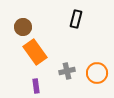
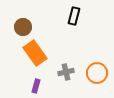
black rectangle: moved 2 px left, 3 px up
orange rectangle: moved 1 px down
gray cross: moved 1 px left, 1 px down
purple rectangle: rotated 24 degrees clockwise
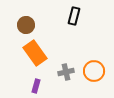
brown circle: moved 3 px right, 2 px up
orange circle: moved 3 px left, 2 px up
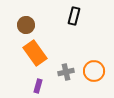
purple rectangle: moved 2 px right
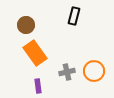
gray cross: moved 1 px right
purple rectangle: rotated 24 degrees counterclockwise
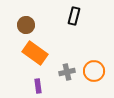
orange rectangle: rotated 20 degrees counterclockwise
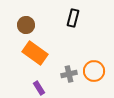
black rectangle: moved 1 px left, 2 px down
gray cross: moved 2 px right, 2 px down
purple rectangle: moved 1 px right, 2 px down; rotated 24 degrees counterclockwise
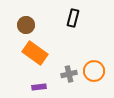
purple rectangle: moved 1 px up; rotated 64 degrees counterclockwise
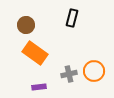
black rectangle: moved 1 px left
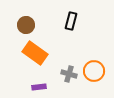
black rectangle: moved 1 px left, 3 px down
gray cross: rotated 28 degrees clockwise
